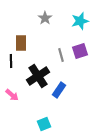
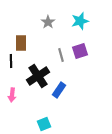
gray star: moved 3 px right, 4 px down
pink arrow: rotated 56 degrees clockwise
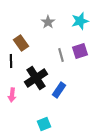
brown rectangle: rotated 35 degrees counterclockwise
black cross: moved 2 px left, 2 px down
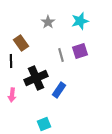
black cross: rotated 10 degrees clockwise
